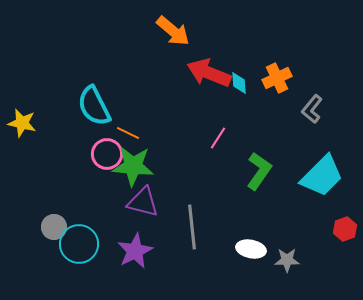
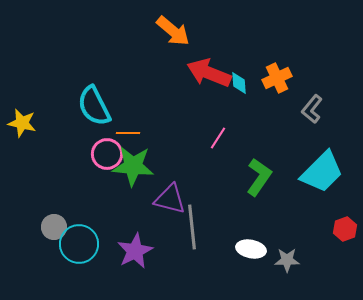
orange line: rotated 25 degrees counterclockwise
green L-shape: moved 6 px down
cyan trapezoid: moved 4 px up
purple triangle: moved 27 px right, 3 px up
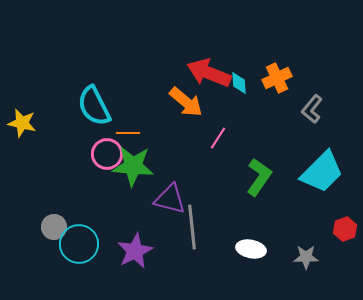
orange arrow: moved 13 px right, 71 px down
gray star: moved 19 px right, 3 px up
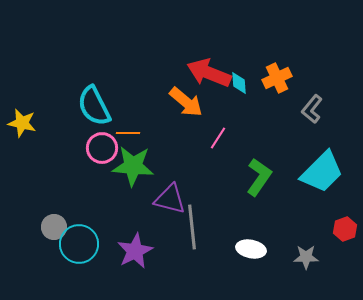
pink circle: moved 5 px left, 6 px up
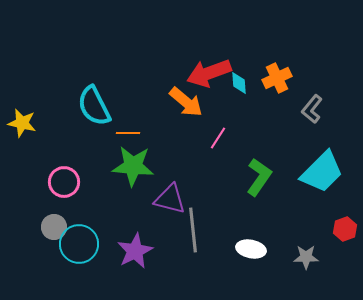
red arrow: rotated 42 degrees counterclockwise
pink circle: moved 38 px left, 34 px down
gray line: moved 1 px right, 3 px down
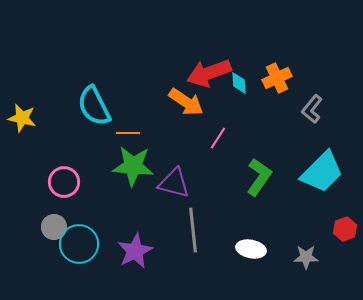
orange arrow: rotated 6 degrees counterclockwise
yellow star: moved 5 px up
purple triangle: moved 4 px right, 16 px up
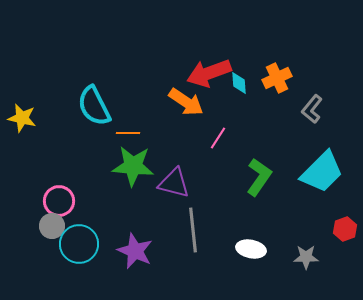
pink circle: moved 5 px left, 19 px down
gray circle: moved 2 px left, 1 px up
purple star: rotated 21 degrees counterclockwise
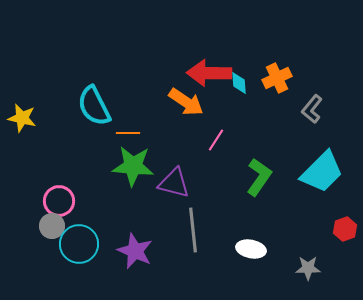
red arrow: rotated 21 degrees clockwise
pink line: moved 2 px left, 2 px down
gray star: moved 2 px right, 11 px down
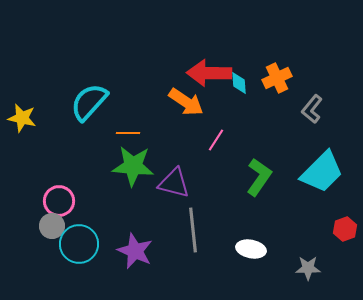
cyan semicircle: moved 5 px left, 4 px up; rotated 69 degrees clockwise
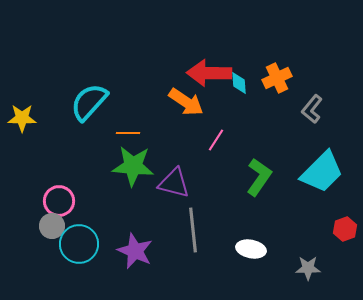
yellow star: rotated 12 degrees counterclockwise
